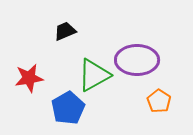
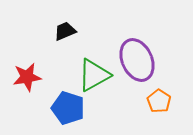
purple ellipse: rotated 66 degrees clockwise
red star: moved 2 px left, 1 px up
blue pentagon: rotated 24 degrees counterclockwise
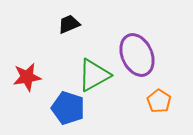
black trapezoid: moved 4 px right, 7 px up
purple ellipse: moved 5 px up
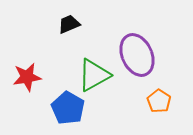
blue pentagon: rotated 12 degrees clockwise
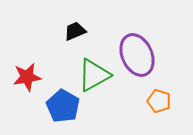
black trapezoid: moved 6 px right, 7 px down
orange pentagon: rotated 15 degrees counterclockwise
blue pentagon: moved 5 px left, 2 px up
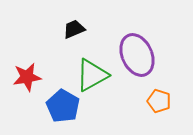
black trapezoid: moved 1 px left, 2 px up
green triangle: moved 2 px left
